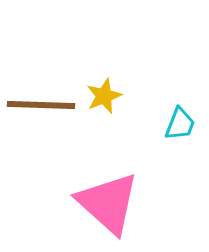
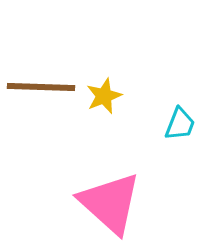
brown line: moved 18 px up
pink triangle: moved 2 px right
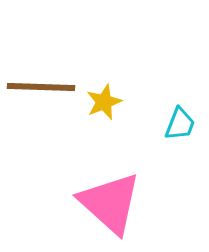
yellow star: moved 6 px down
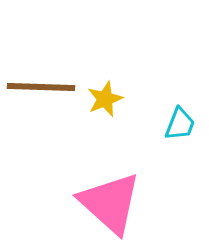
yellow star: moved 1 px right, 3 px up
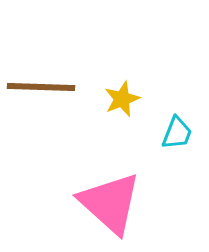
yellow star: moved 17 px right
cyan trapezoid: moved 3 px left, 9 px down
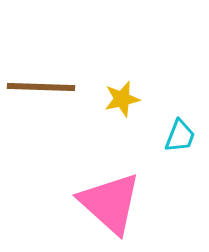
yellow star: rotated 9 degrees clockwise
cyan trapezoid: moved 3 px right, 3 px down
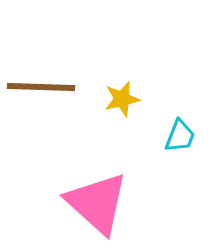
pink triangle: moved 13 px left
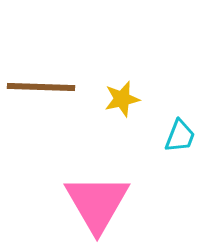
pink triangle: rotated 18 degrees clockwise
